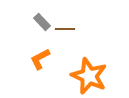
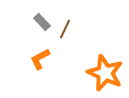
brown line: rotated 66 degrees counterclockwise
orange star: moved 16 px right, 3 px up
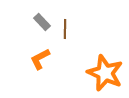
brown line: rotated 24 degrees counterclockwise
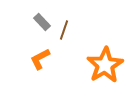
brown line: moved 1 px left, 1 px down; rotated 18 degrees clockwise
orange star: moved 8 px up; rotated 18 degrees clockwise
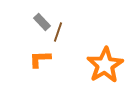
brown line: moved 6 px left, 2 px down
orange L-shape: rotated 25 degrees clockwise
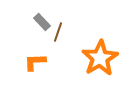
orange L-shape: moved 5 px left, 3 px down
orange star: moved 5 px left, 7 px up
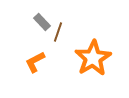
orange star: moved 7 px left
orange L-shape: rotated 25 degrees counterclockwise
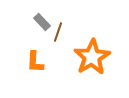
orange star: moved 1 px left, 1 px up
orange L-shape: rotated 60 degrees counterclockwise
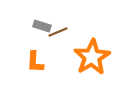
gray rectangle: moved 4 px down; rotated 30 degrees counterclockwise
brown line: rotated 48 degrees clockwise
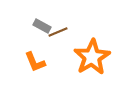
gray rectangle: rotated 12 degrees clockwise
orange L-shape: rotated 25 degrees counterclockwise
